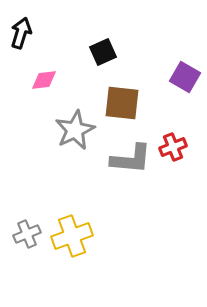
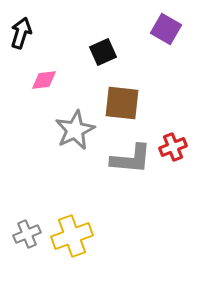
purple square: moved 19 px left, 48 px up
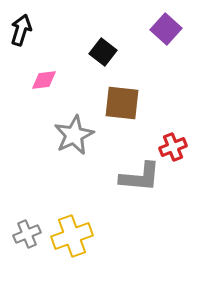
purple square: rotated 12 degrees clockwise
black arrow: moved 3 px up
black square: rotated 28 degrees counterclockwise
gray star: moved 1 px left, 5 px down
gray L-shape: moved 9 px right, 18 px down
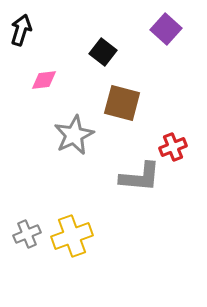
brown square: rotated 9 degrees clockwise
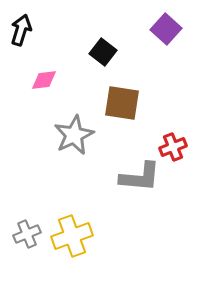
brown square: rotated 6 degrees counterclockwise
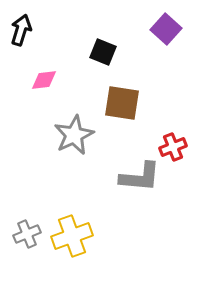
black square: rotated 16 degrees counterclockwise
